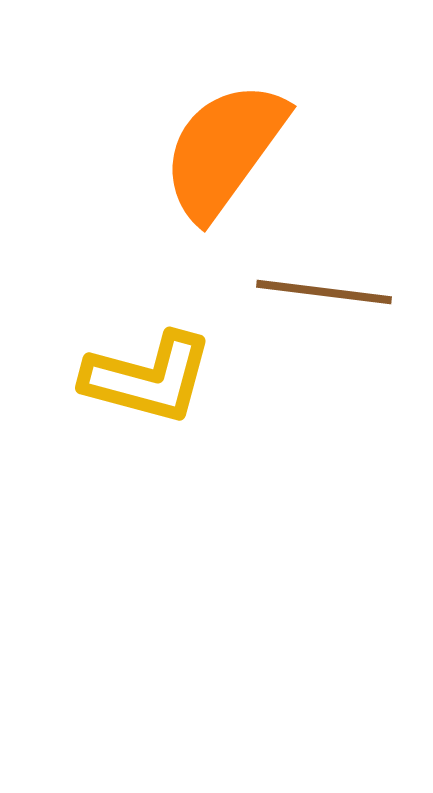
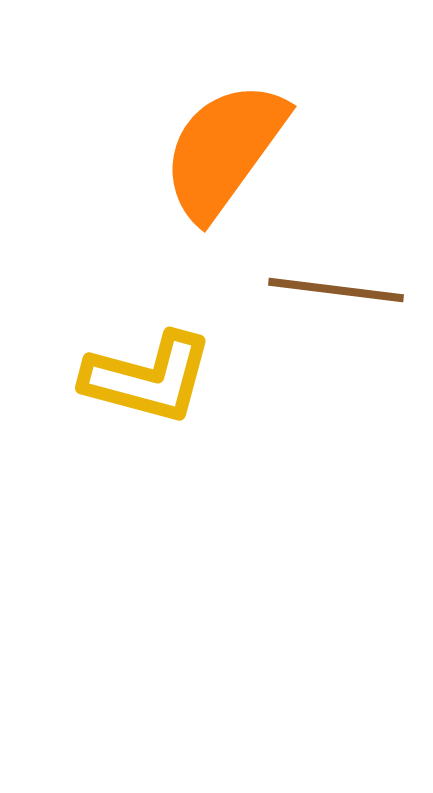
brown line: moved 12 px right, 2 px up
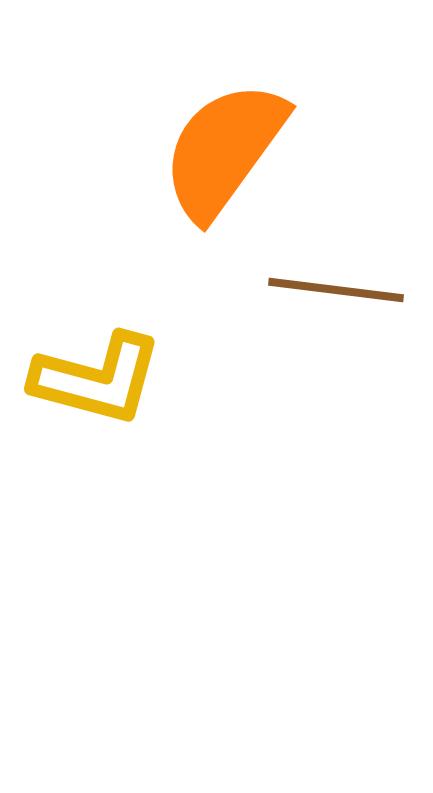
yellow L-shape: moved 51 px left, 1 px down
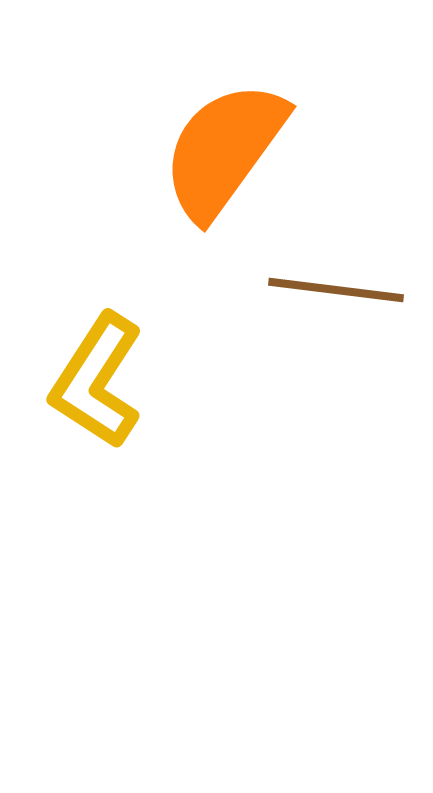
yellow L-shape: moved 2 px down; rotated 108 degrees clockwise
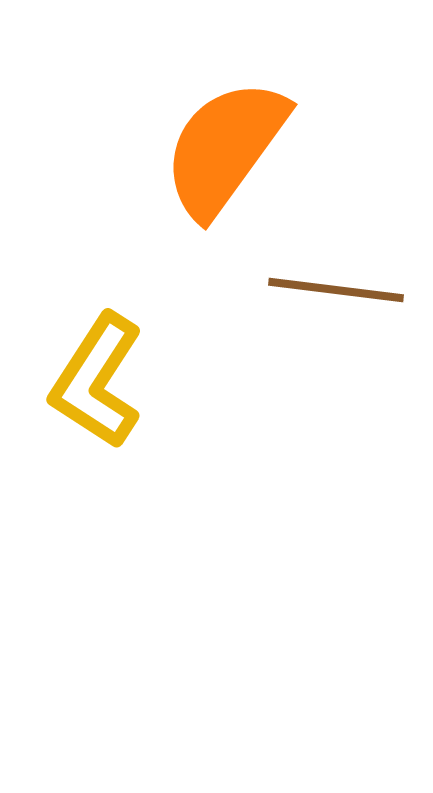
orange semicircle: moved 1 px right, 2 px up
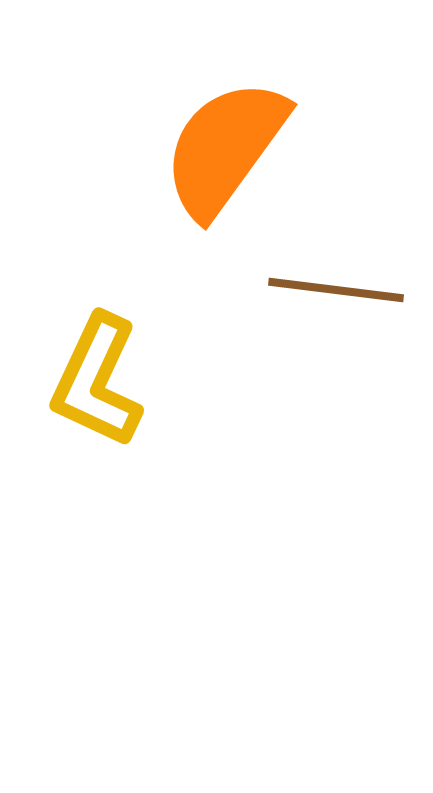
yellow L-shape: rotated 8 degrees counterclockwise
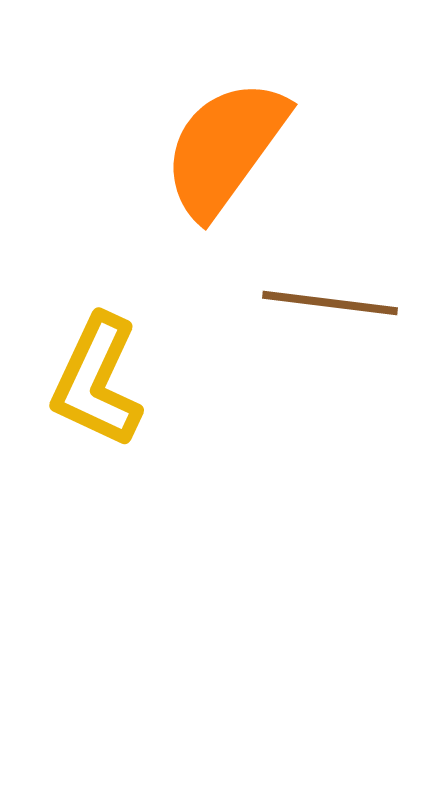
brown line: moved 6 px left, 13 px down
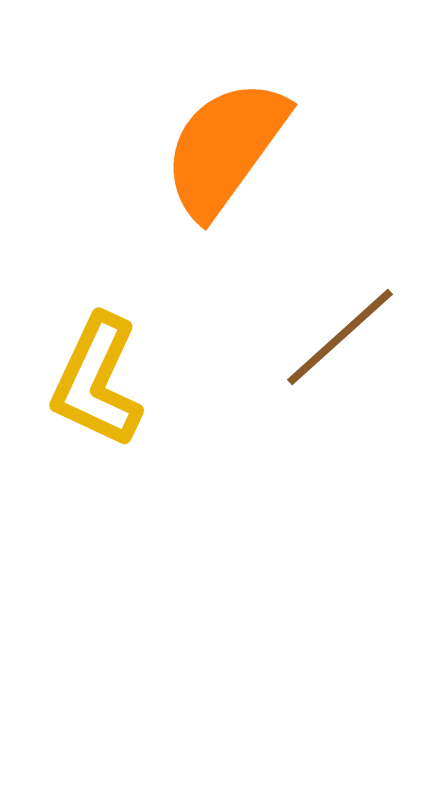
brown line: moved 10 px right, 34 px down; rotated 49 degrees counterclockwise
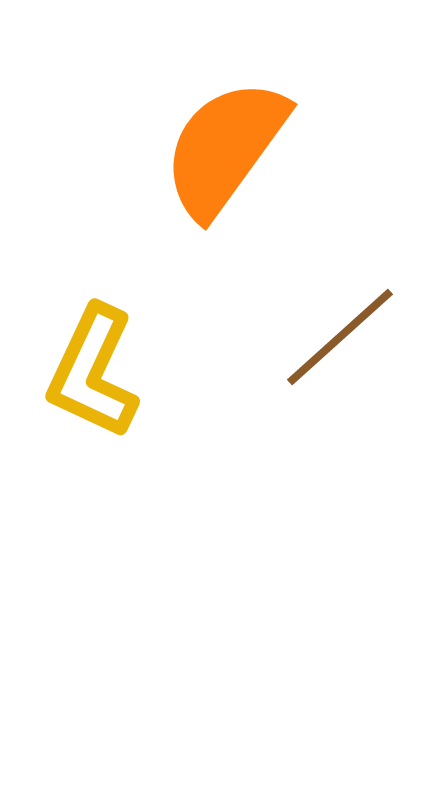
yellow L-shape: moved 4 px left, 9 px up
